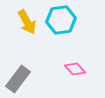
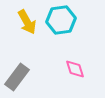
pink diamond: rotated 25 degrees clockwise
gray rectangle: moved 1 px left, 2 px up
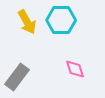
cyan hexagon: rotated 8 degrees clockwise
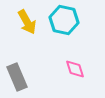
cyan hexagon: moved 3 px right; rotated 12 degrees clockwise
gray rectangle: rotated 60 degrees counterclockwise
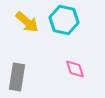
yellow arrow: rotated 20 degrees counterclockwise
gray rectangle: rotated 32 degrees clockwise
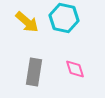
cyan hexagon: moved 2 px up
gray rectangle: moved 17 px right, 5 px up
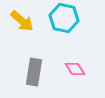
yellow arrow: moved 5 px left, 1 px up
pink diamond: rotated 15 degrees counterclockwise
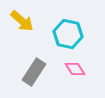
cyan hexagon: moved 4 px right, 16 px down
gray rectangle: rotated 24 degrees clockwise
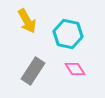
yellow arrow: moved 5 px right; rotated 20 degrees clockwise
gray rectangle: moved 1 px left, 1 px up
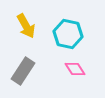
yellow arrow: moved 1 px left, 5 px down
gray rectangle: moved 10 px left
